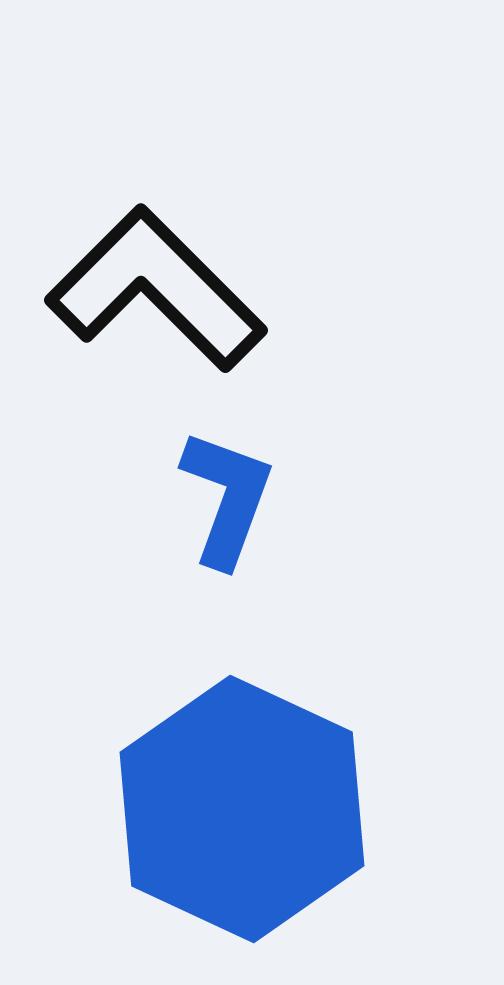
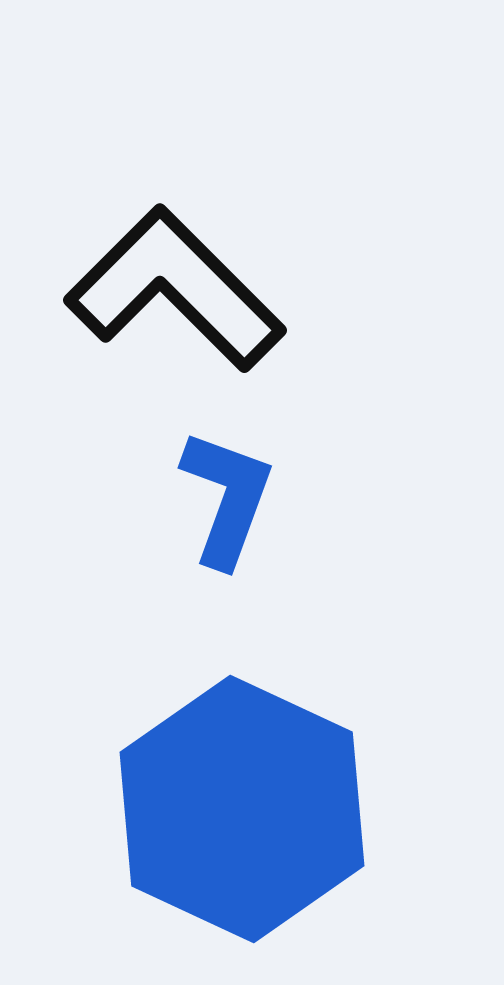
black L-shape: moved 19 px right
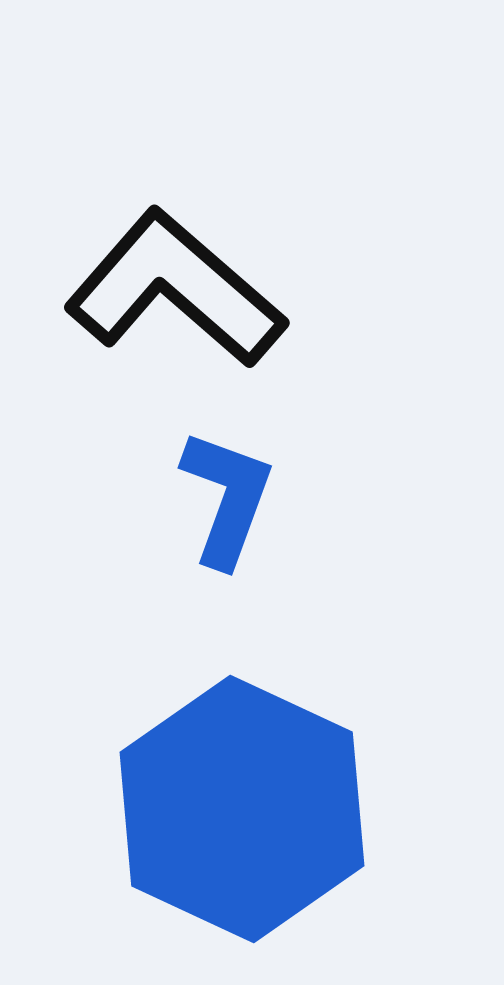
black L-shape: rotated 4 degrees counterclockwise
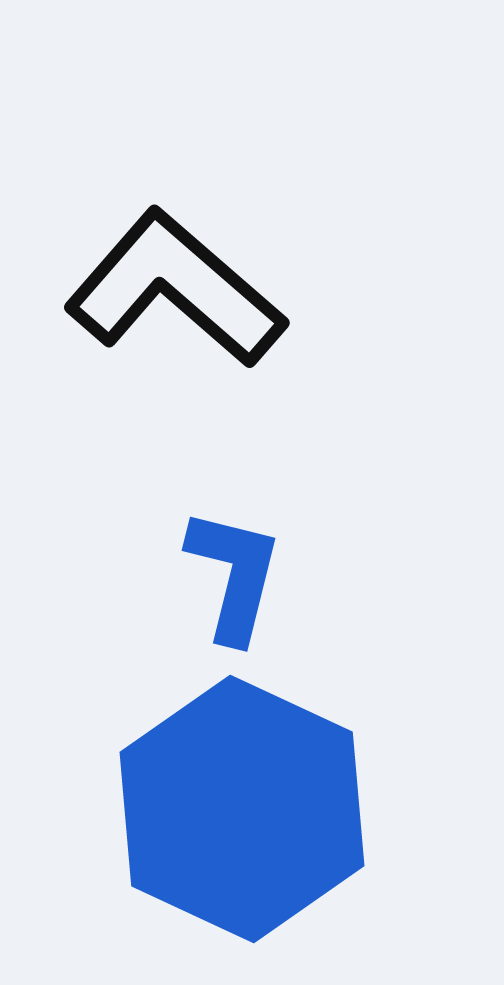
blue L-shape: moved 7 px right, 77 px down; rotated 6 degrees counterclockwise
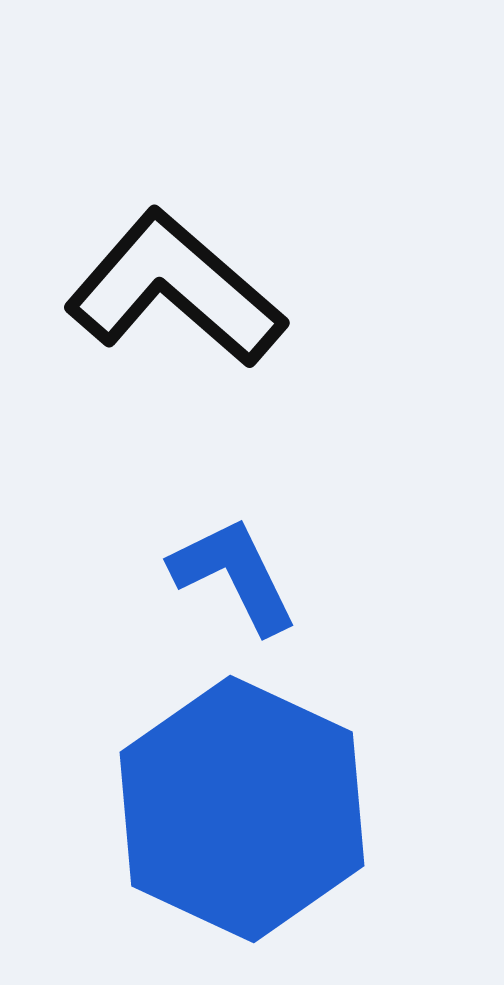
blue L-shape: rotated 40 degrees counterclockwise
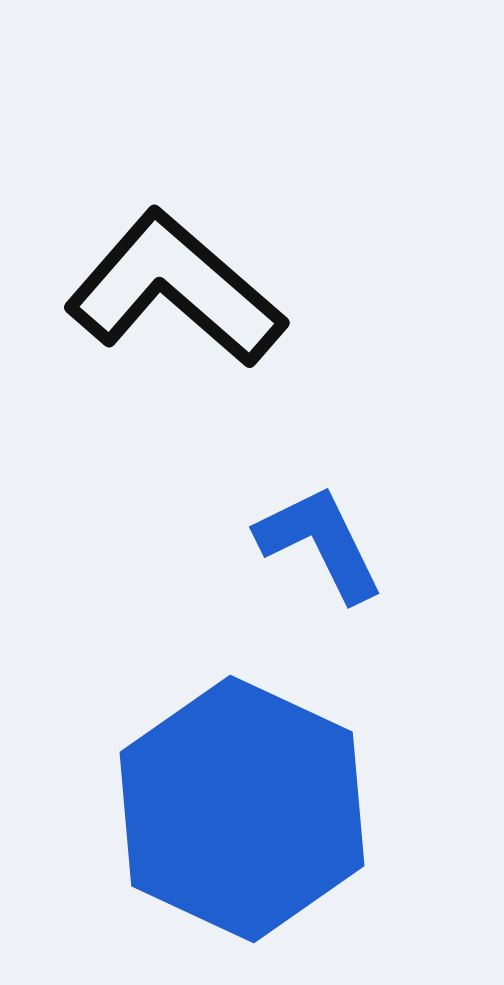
blue L-shape: moved 86 px right, 32 px up
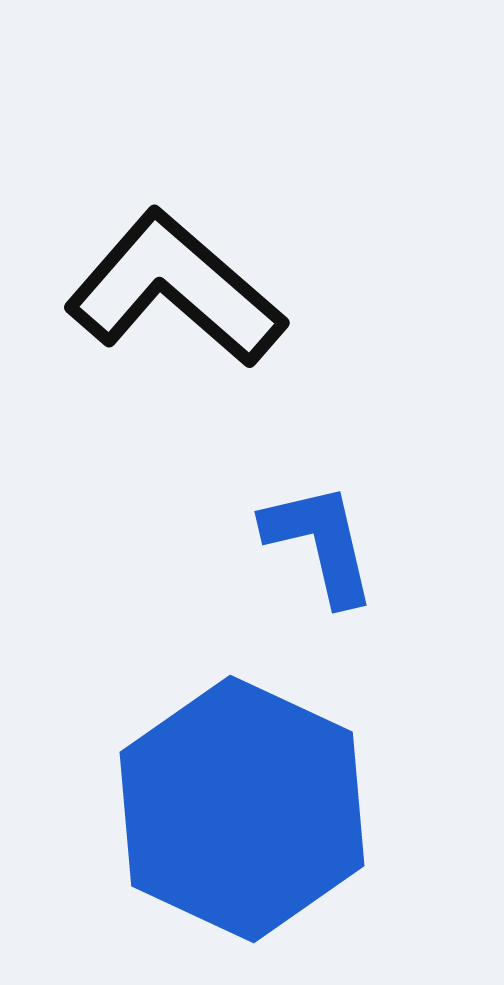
blue L-shape: rotated 13 degrees clockwise
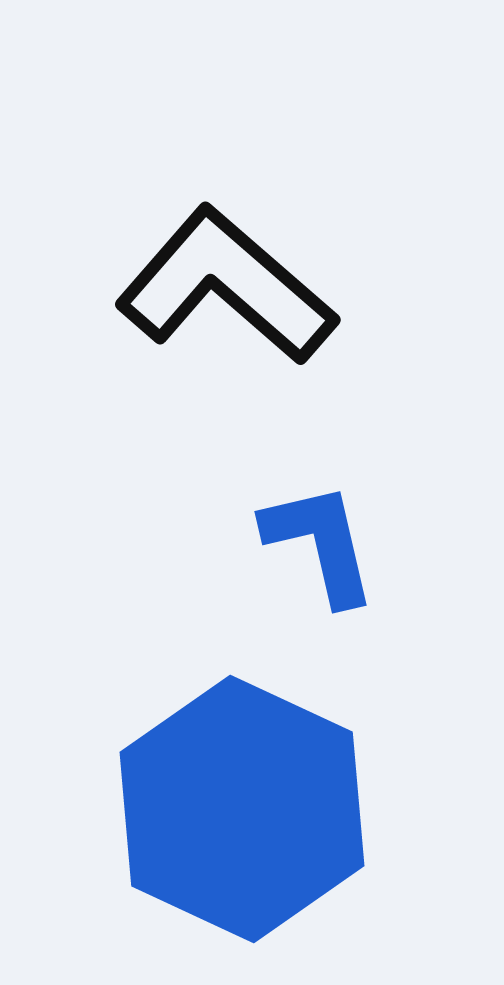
black L-shape: moved 51 px right, 3 px up
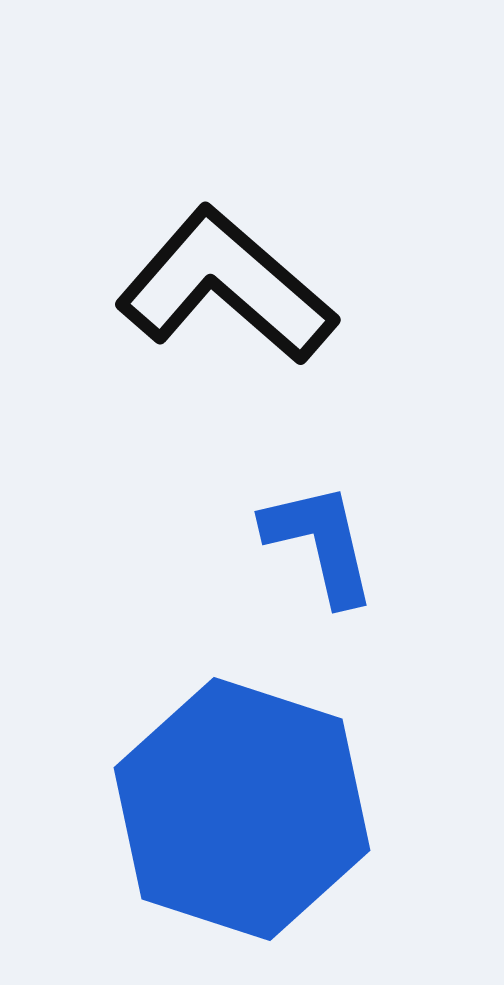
blue hexagon: rotated 7 degrees counterclockwise
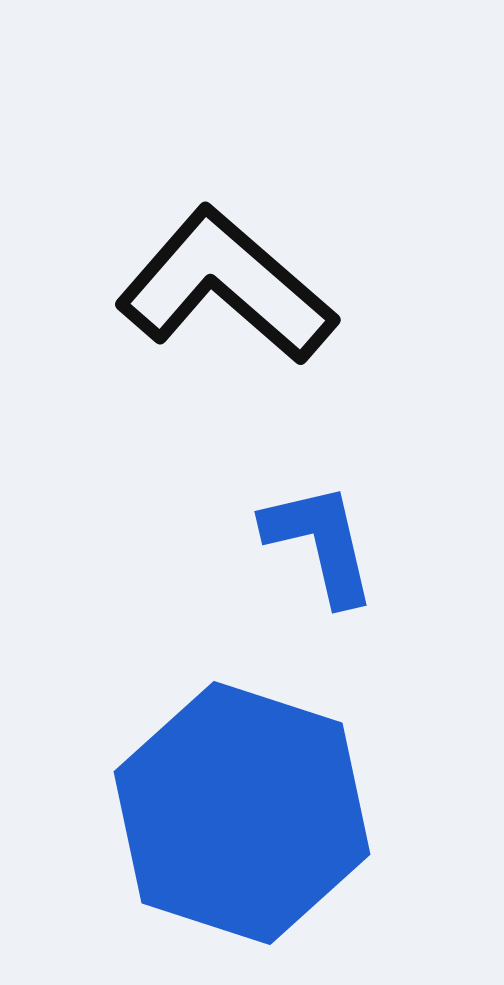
blue hexagon: moved 4 px down
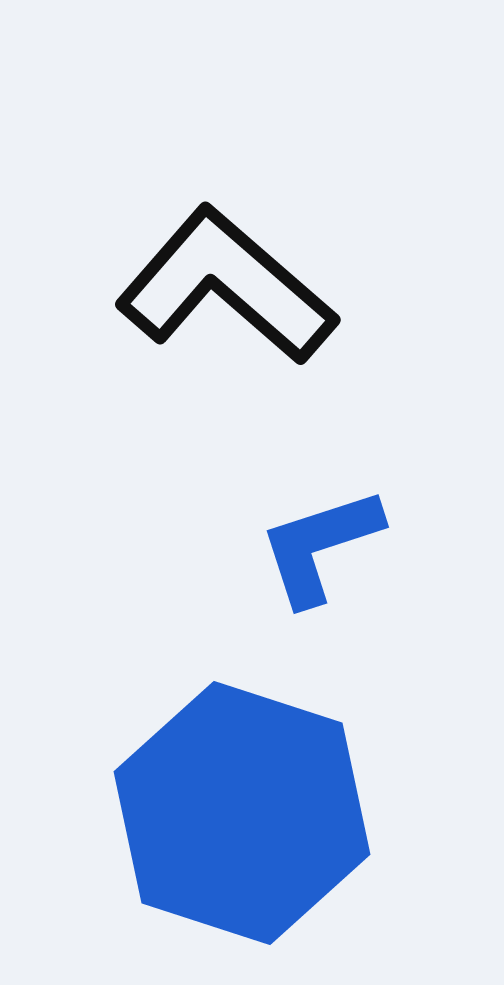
blue L-shape: moved 3 px down; rotated 95 degrees counterclockwise
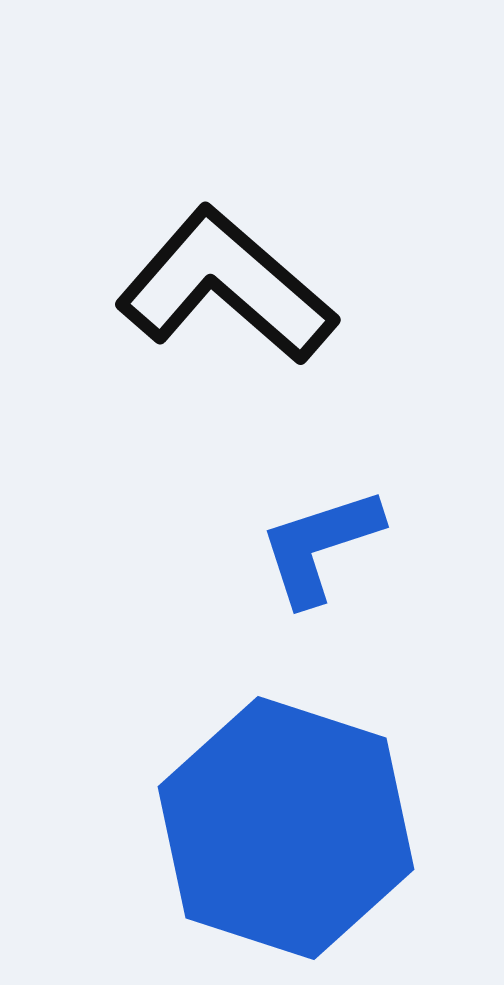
blue hexagon: moved 44 px right, 15 px down
